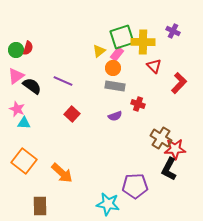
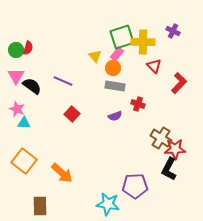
yellow triangle: moved 4 px left, 5 px down; rotated 32 degrees counterclockwise
pink triangle: rotated 24 degrees counterclockwise
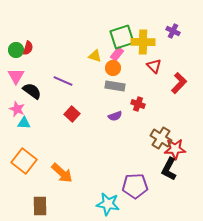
yellow triangle: rotated 32 degrees counterclockwise
black semicircle: moved 5 px down
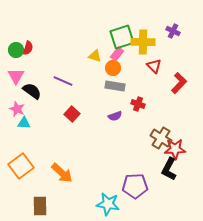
orange square: moved 3 px left, 5 px down; rotated 15 degrees clockwise
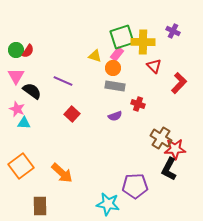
red semicircle: moved 3 px down; rotated 16 degrees clockwise
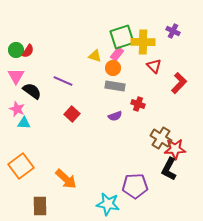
orange arrow: moved 4 px right, 6 px down
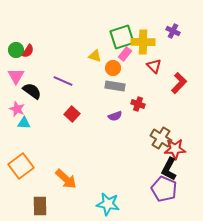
pink rectangle: moved 8 px right
purple pentagon: moved 29 px right, 3 px down; rotated 25 degrees clockwise
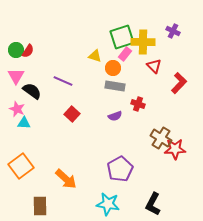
black L-shape: moved 16 px left, 35 px down
purple pentagon: moved 44 px left, 20 px up; rotated 20 degrees clockwise
